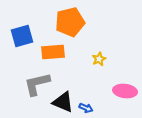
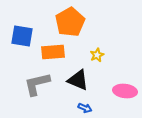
orange pentagon: rotated 16 degrees counterclockwise
blue square: rotated 25 degrees clockwise
yellow star: moved 2 px left, 4 px up
black triangle: moved 15 px right, 22 px up
blue arrow: moved 1 px left
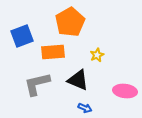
blue square: rotated 30 degrees counterclockwise
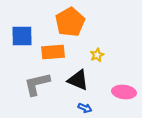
blue square: rotated 20 degrees clockwise
pink ellipse: moved 1 px left, 1 px down
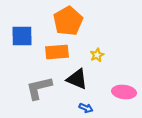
orange pentagon: moved 2 px left, 1 px up
orange rectangle: moved 4 px right
black triangle: moved 1 px left, 1 px up
gray L-shape: moved 2 px right, 4 px down
blue arrow: moved 1 px right
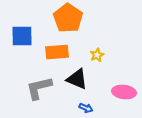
orange pentagon: moved 3 px up; rotated 8 degrees counterclockwise
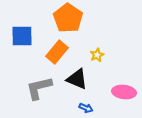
orange rectangle: rotated 45 degrees counterclockwise
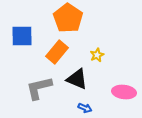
blue arrow: moved 1 px left
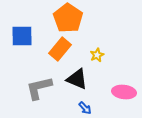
orange rectangle: moved 3 px right, 3 px up
blue arrow: rotated 24 degrees clockwise
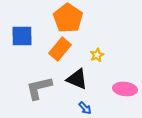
pink ellipse: moved 1 px right, 3 px up
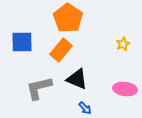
blue square: moved 6 px down
orange rectangle: moved 1 px right, 1 px down
yellow star: moved 26 px right, 11 px up
